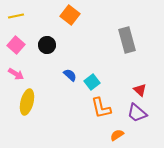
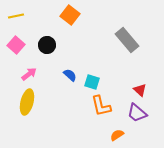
gray rectangle: rotated 25 degrees counterclockwise
pink arrow: moved 13 px right; rotated 70 degrees counterclockwise
cyan square: rotated 35 degrees counterclockwise
orange L-shape: moved 2 px up
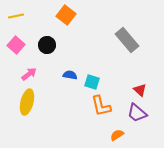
orange square: moved 4 px left
blue semicircle: rotated 32 degrees counterclockwise
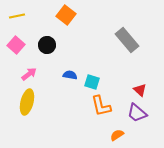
yellow line: moved 1 px right
